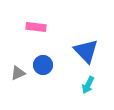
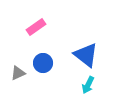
pink rectangle: rotated 42 degrees counterclockwise
blue triangle: moved 4 px down; rotated 8 degrees counterclockwise
blue circle: moved 2 px up
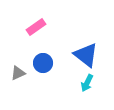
cyan arrow: moved 1 px left, 2 px up
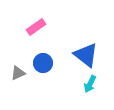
cyan arrow: moved 3 px right, 1 px down
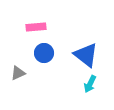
pink rectangle: rotated 30 degrees clockwise
blue circle: moved 1 px right, 10 px up
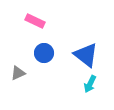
pink rectangle: moved 1 px left, 6 px up; rotated 30 degrees clockwise
